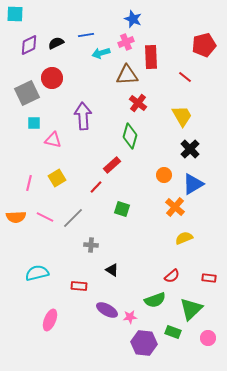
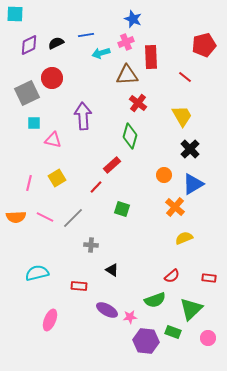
purple hexagon at (144, 343): moved 2 px right, 2 px up
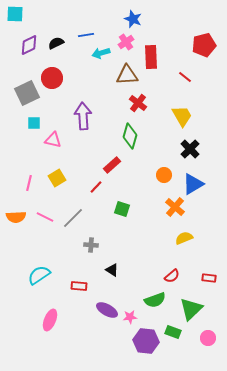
pink cross at (126, 42): rotated 14 degrees counterclockwise
cyan semicircle at (37, 273): moved 2 px right, 2 px down; rotated 20 degrees counterclockwise
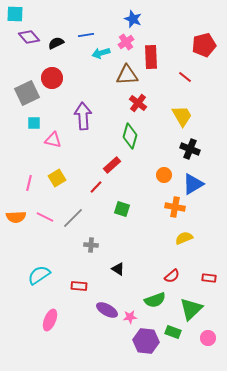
purple diamond at (29, 45): moved 8 px up; rotated 75 degrees clockwise
black cross at (190, 149): rotated 24 degrees counterclockwise
orange cross at (175, 207): rotated 30 degrees counterclockwise
black triangle at (112, 270): moved 6 px right, 1 px up
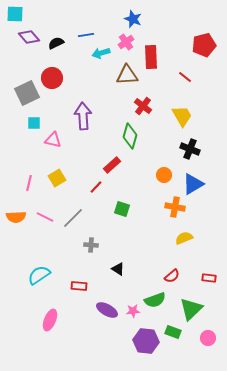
red cross at (138, 103): moved 5 px right, 3 px down
pink star at (130, 317): moved 3 px right, 6 px up
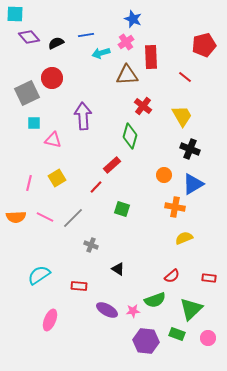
gray cross at (91, 245): rotated 16 degrees clockwise
green rectangle at (173, 332): moved 4 px right, 2 px down
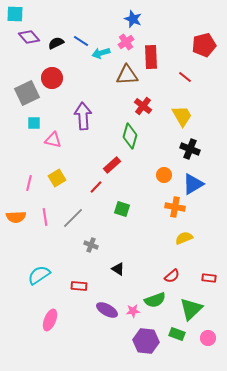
blue line at (86, 35): moved 5 px left, 6 px down; rotated 42 degrees clockwise
pink line at (45, 217): rotated 54 degrees clockwise
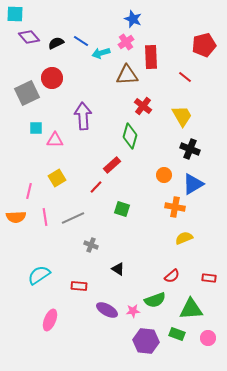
cyan square at (34, 123): moved 2 px right, 5 px down
pink triangle at (53, 140): moved 2 px right; rotated 12 degrees counterclockwise
pink line at (29, 183): moved 8 px down
gray line at (73, 218): rotated 20 degrees clockwise
green triangle at (191, 309): rotated 40 degrees clockwise
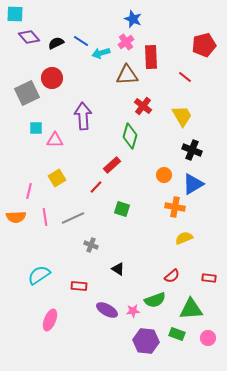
black cross at (190, 149): moved 2 px right, 1 px down
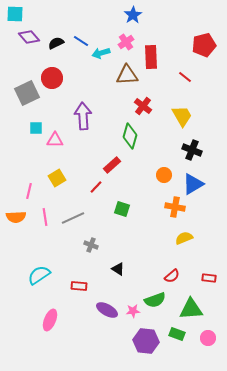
blue star at (133, 19): moved 4 px up; rotated 18 degrees clockwise
